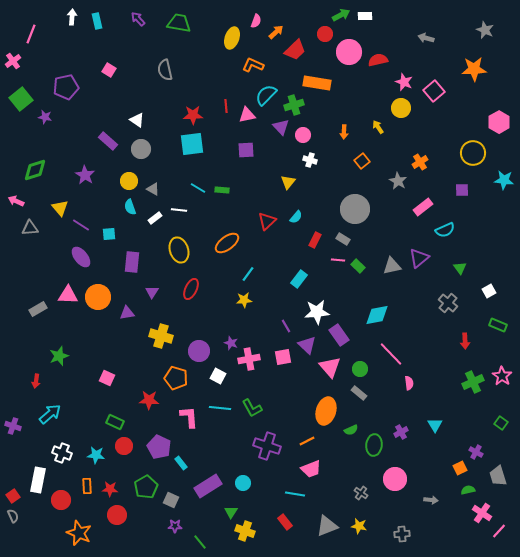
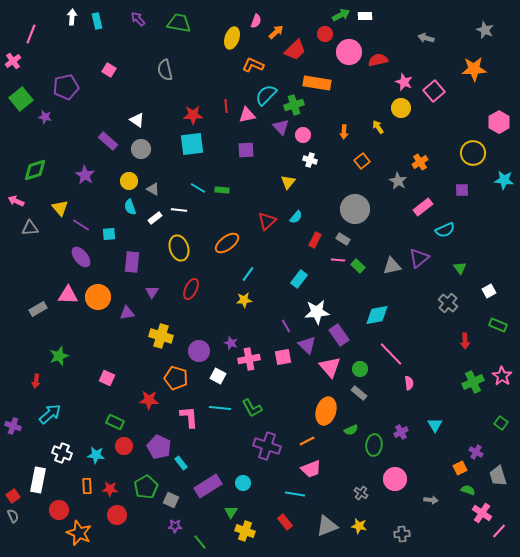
yellow ellipse at (179, 250): moved 2 px up
green semicircle at (468, 490): rotated 32 degrees clockwise
red circle at (61, 500): moved 2 px left, 10 px down
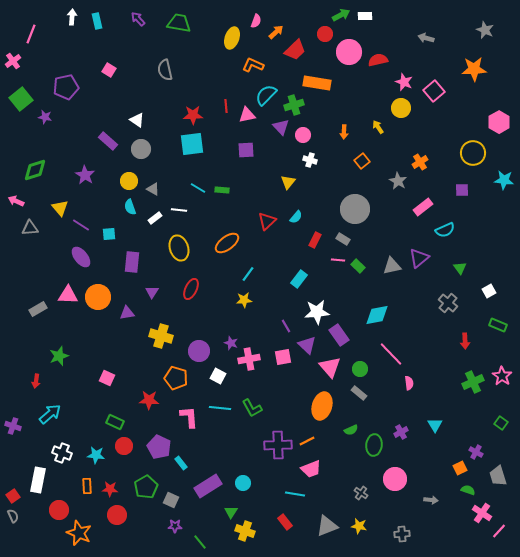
orange ellipse at (326, 411): moved 4 px left, 5 px up
purple cross at (267, 446): moved 11 px right, 1 px up; rotated 20 degrees counterclockwise
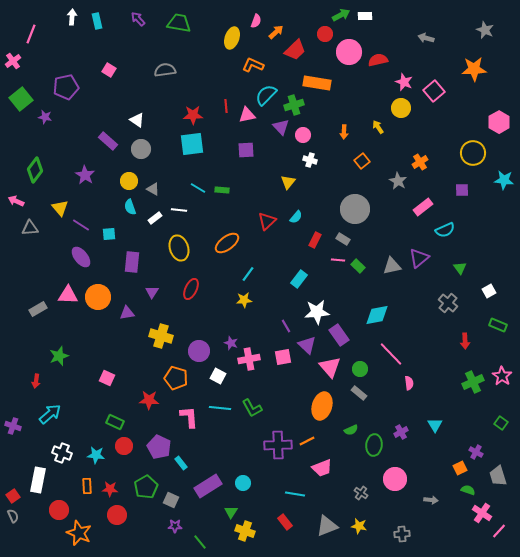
gray semicircle at (165, 70): rotated 95 degrees clockwise
green diamond at (35, 170): rotated 35 degrees counterclockwise
pink trapezoid at (311, 469): moved 11 px right, 1 px up
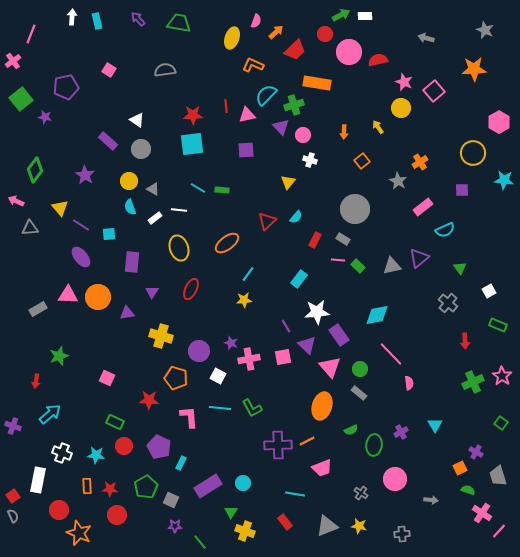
cyan rectangle at (181, 463): rotated 64 degrees clockwise
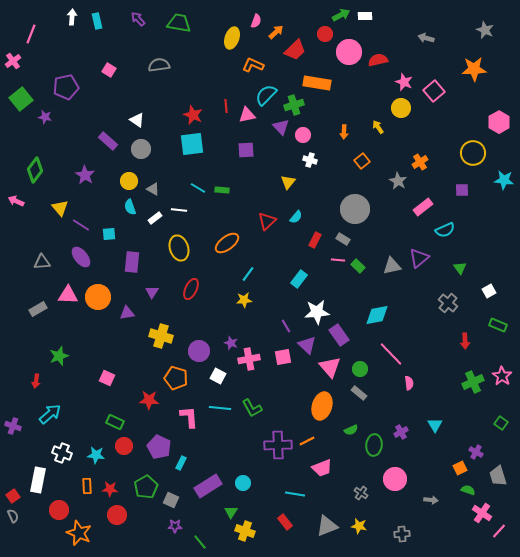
gray semicircle at (165, 70): moved 6 px left, 5 px up
red star at (193, 115): rotated 24 degrees clockwise
gray triangle at (30, 228): moved 12 px right, 34 px down
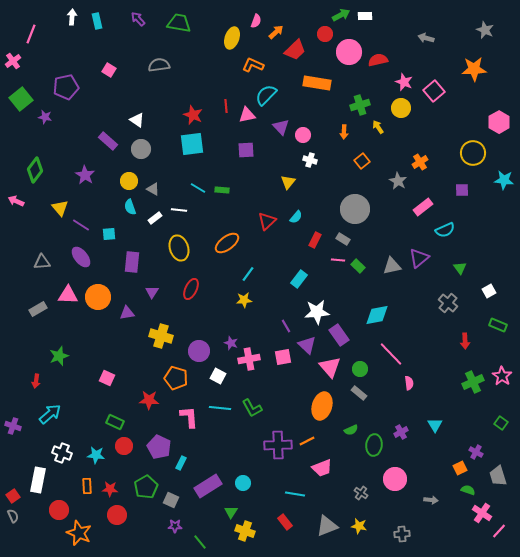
green cross at (294, 105): moved 66 px right
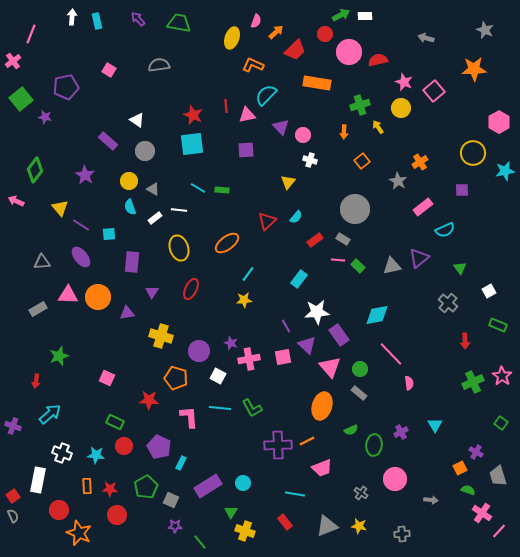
gray circle at (141, 149): moved 4 px right, 2 px down
cyan star at (504, 180): moved 1 px right, 9 px up; rotated 18 degrees counterclockwise
red rectangle at (315, 240): rotated 28 degrees clockwise
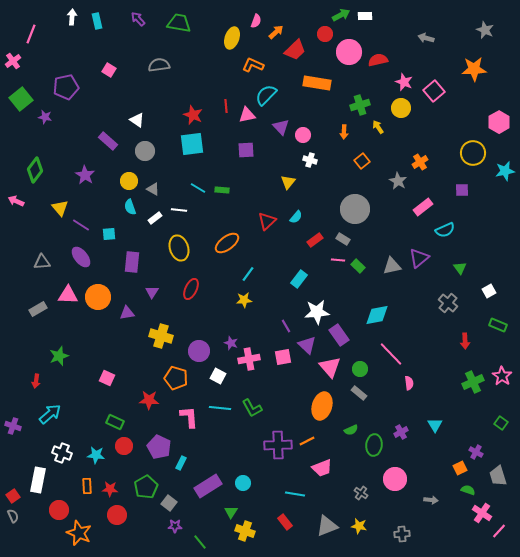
gray square at (171, 500): moved 2 px left, 3 px down; rotated 14 degrees clockwise
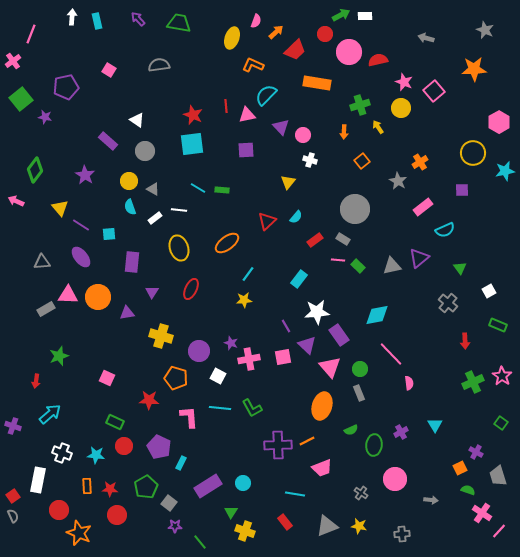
gray rectangle at (38, 309): moved 8 px right
gray rectangle at (359, 393): rotated 28 degrees clockwise
